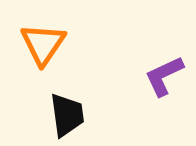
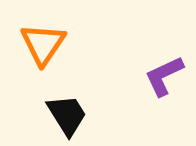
black trapezoid: rotated 24 degrees counterclockwise
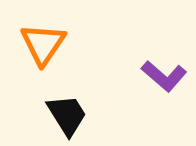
purple L-shape: rotated 114 degrees counterclockwise
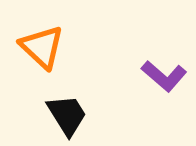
orange triangle: moved 1 px left, 3 px down; rotated 21 degrees counterclockwise
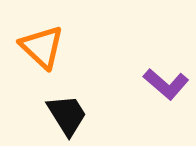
purple L-shape: moved 2 px right, 8 px down
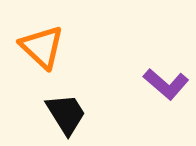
black trapezoid: moved 1 px left, 1 px up
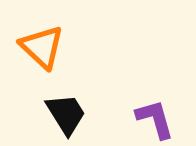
purple L-shape: moved 11 px left, 35 px down; rotated 147 degrees counterclockwise
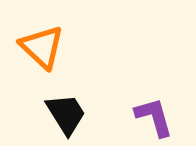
purple L-shape: moved 1 px left, 2 px up
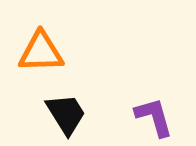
orange triangle: moved 1 px left, 5 px down; rotated 45 degrees counterclockwise
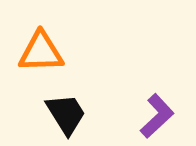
purple L-shape: moved 3 px right, 1 px up; rotated 63 degrees clockwise
